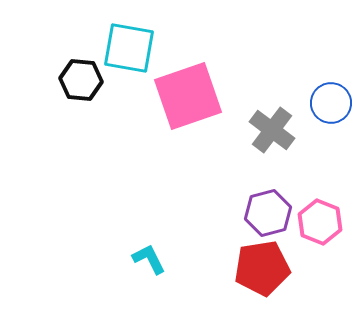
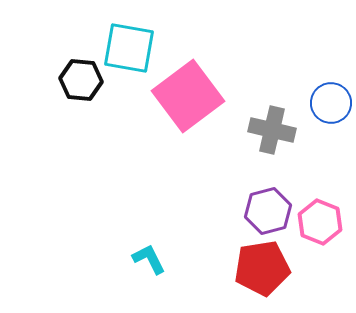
pink square: rotated 18 degrees counterclockwise
gray cross: rotated 24 degrees counterclockwise
purple hexagon: moved 2 px up
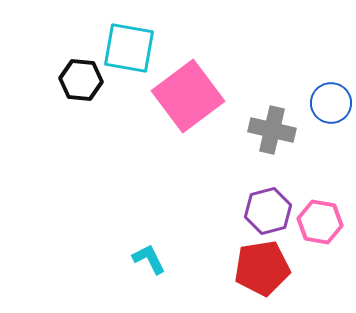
pink hexagon: rotated 12 degrees counterclockwise
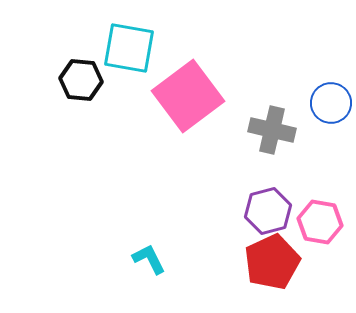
red pentagon: moved 10 px right, 6 px up; rotated 16 degrees counterclockwise
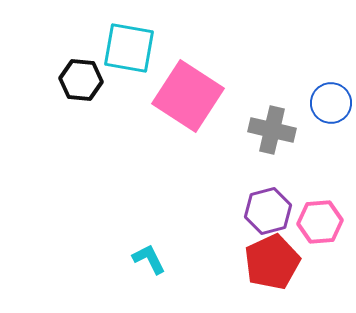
pink square: rotated 20 degrees counterclockwise
pink hexagon: rotated 15 degrees counterclockwise
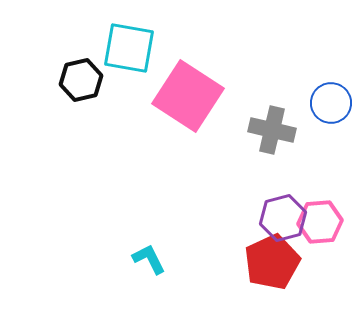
black hexagon: rotated 18 degrees counterclockwise
purple hexagon: moved 15 px right, 7 px down
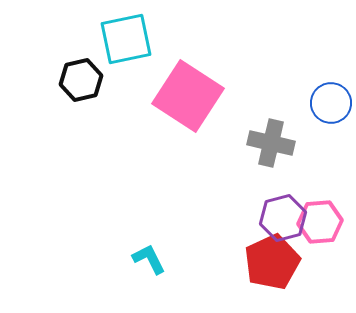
cyan square: moved 3 px left, 9 px up; rotated 22 degrees counterclockwise
gray cross: moved 1 px left, 13 px down
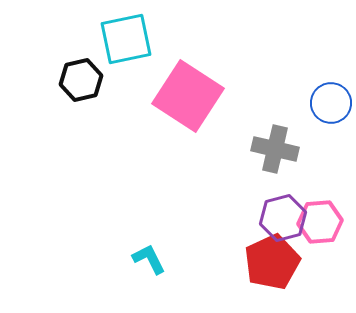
gray cross: moved 4 px right, 6 px down
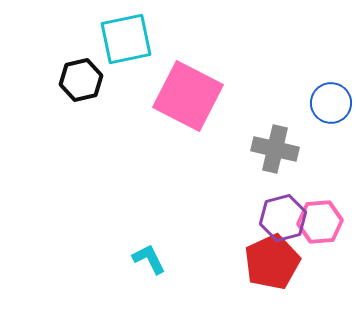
pink square: rotated 6 degrees counterclockwise
